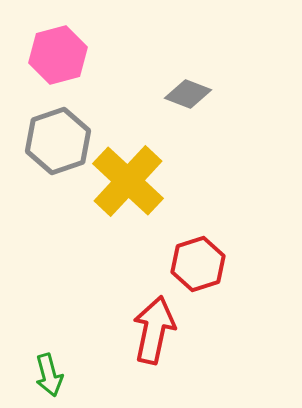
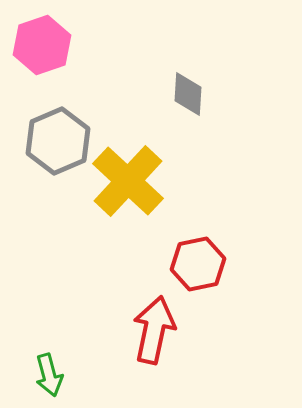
pink hexagon: moved 16 px left, 10 px up; rotated 4 degrees counterclockwise
gray diamond: rotated 72 degrees clockwise
gray hexagon: rotated 4 degrees counterclockwise
red hexagon: rotated 6 degrees clockwise
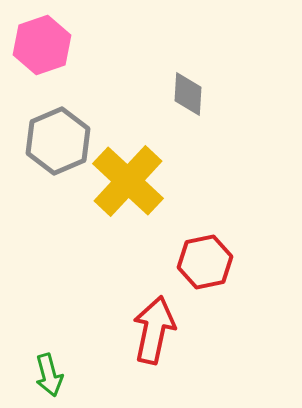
red hexagon: moved 7 px right, 2 px up
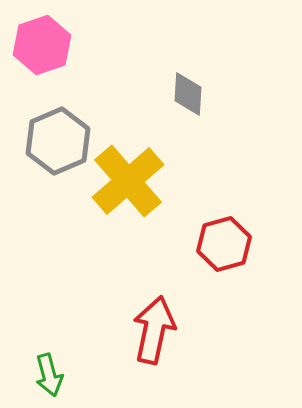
yellow cross: rotated 6 degrees clockwise
red hexagon: moved 19 px right, 18 px up; rotated 4 degrees counterclockwise
